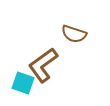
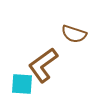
cyan square: moved 1 px left, 1 px down; rotated 15 degrees counterclockwise
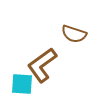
brown L-shape: moved 1 px left
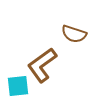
cyan square: moved 4 px left, 2 px down; rotated 10 degrees counterclockwise
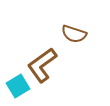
cyan square: rotated 25 degrees counterclockwise
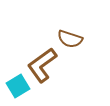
brown semicircle: moved 4 px left, 5 px down
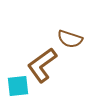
cyan square: rotated 25 degrees clockwise
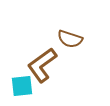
cyan square: moved 4 px right
